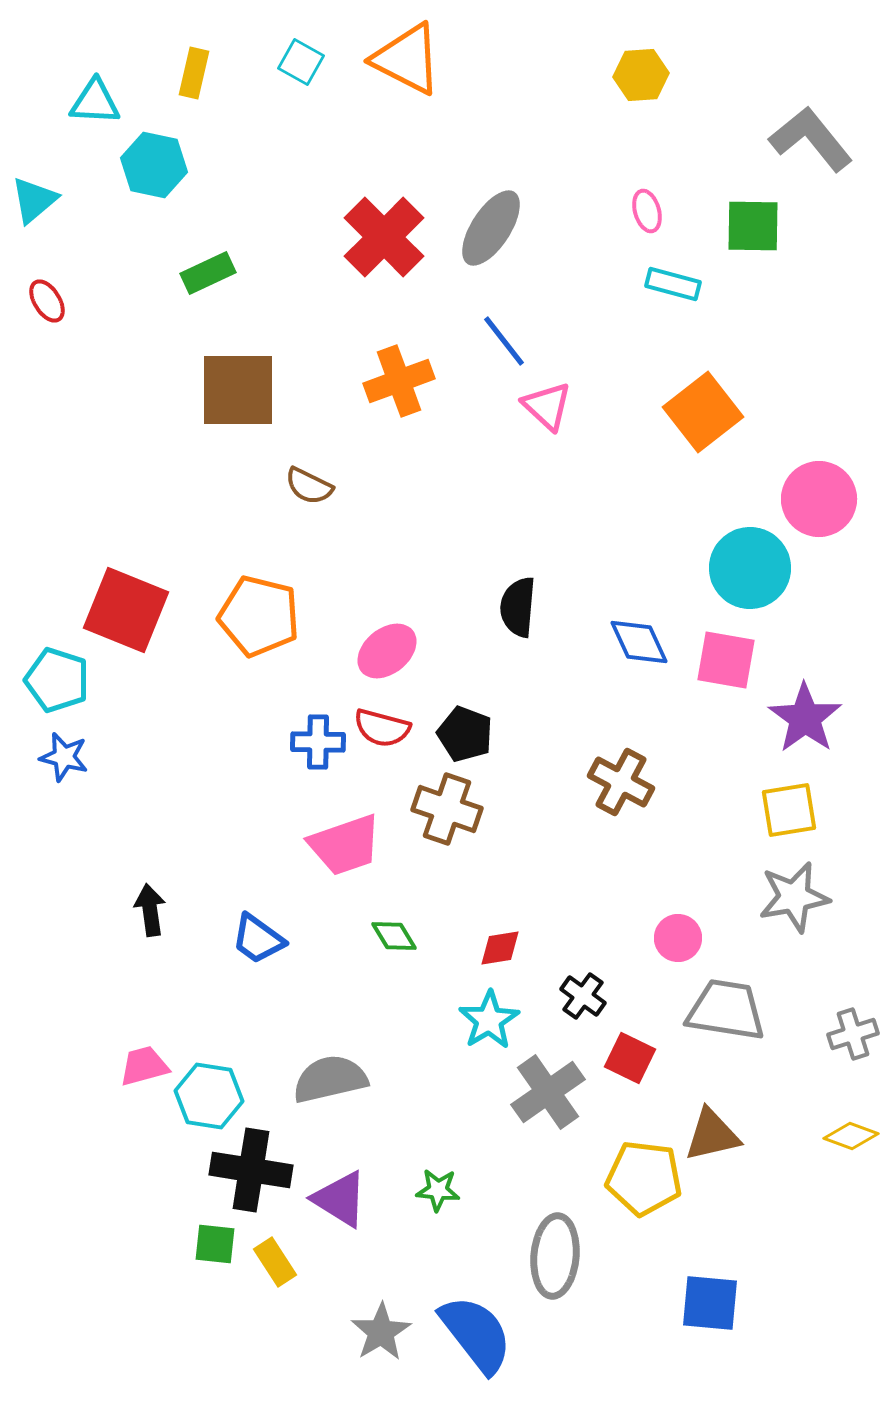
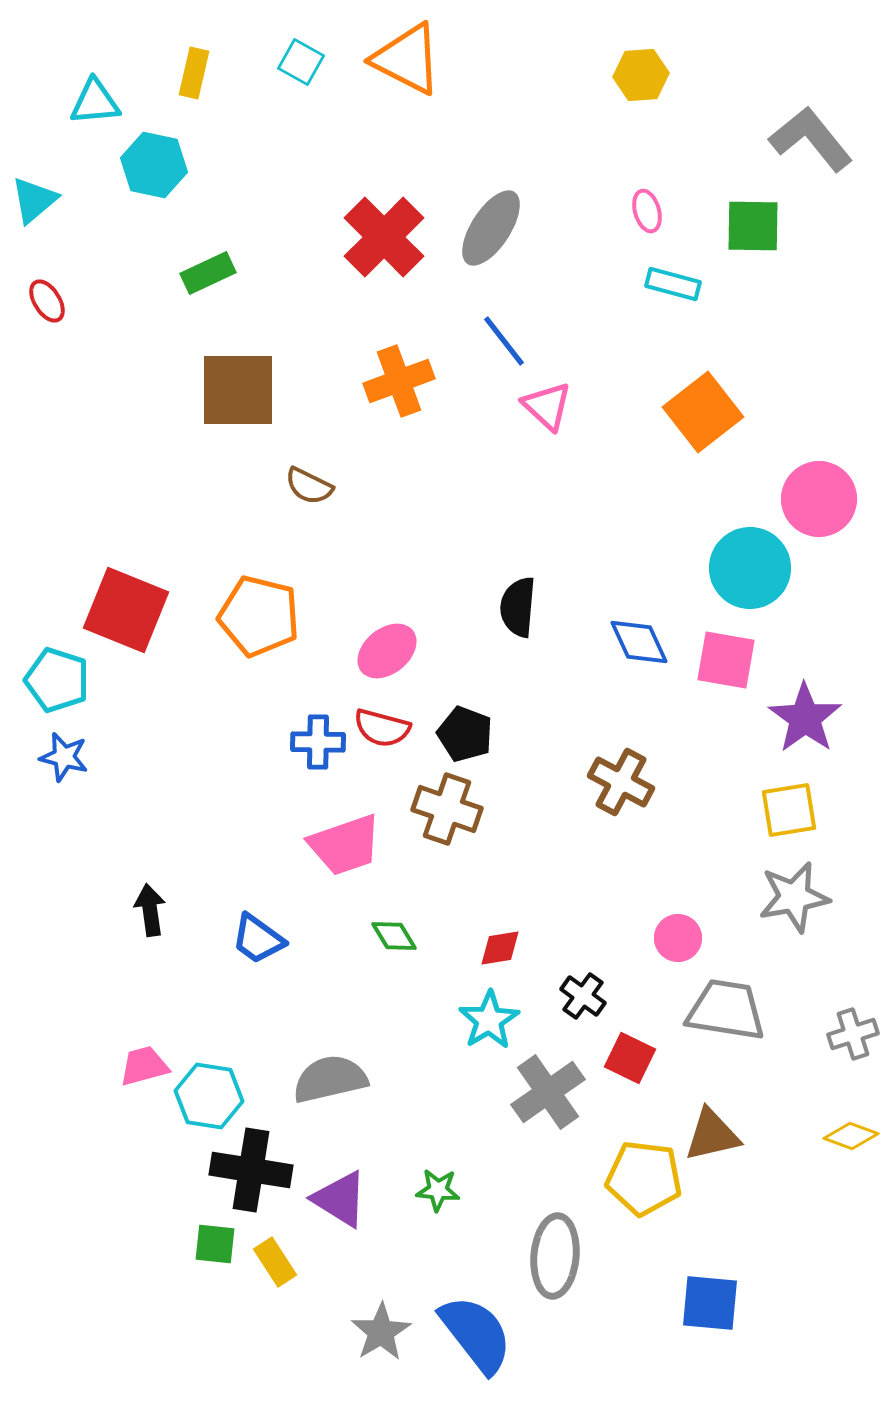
cyan triangle at (95, 102): rotated 8 degrees counterclockwise
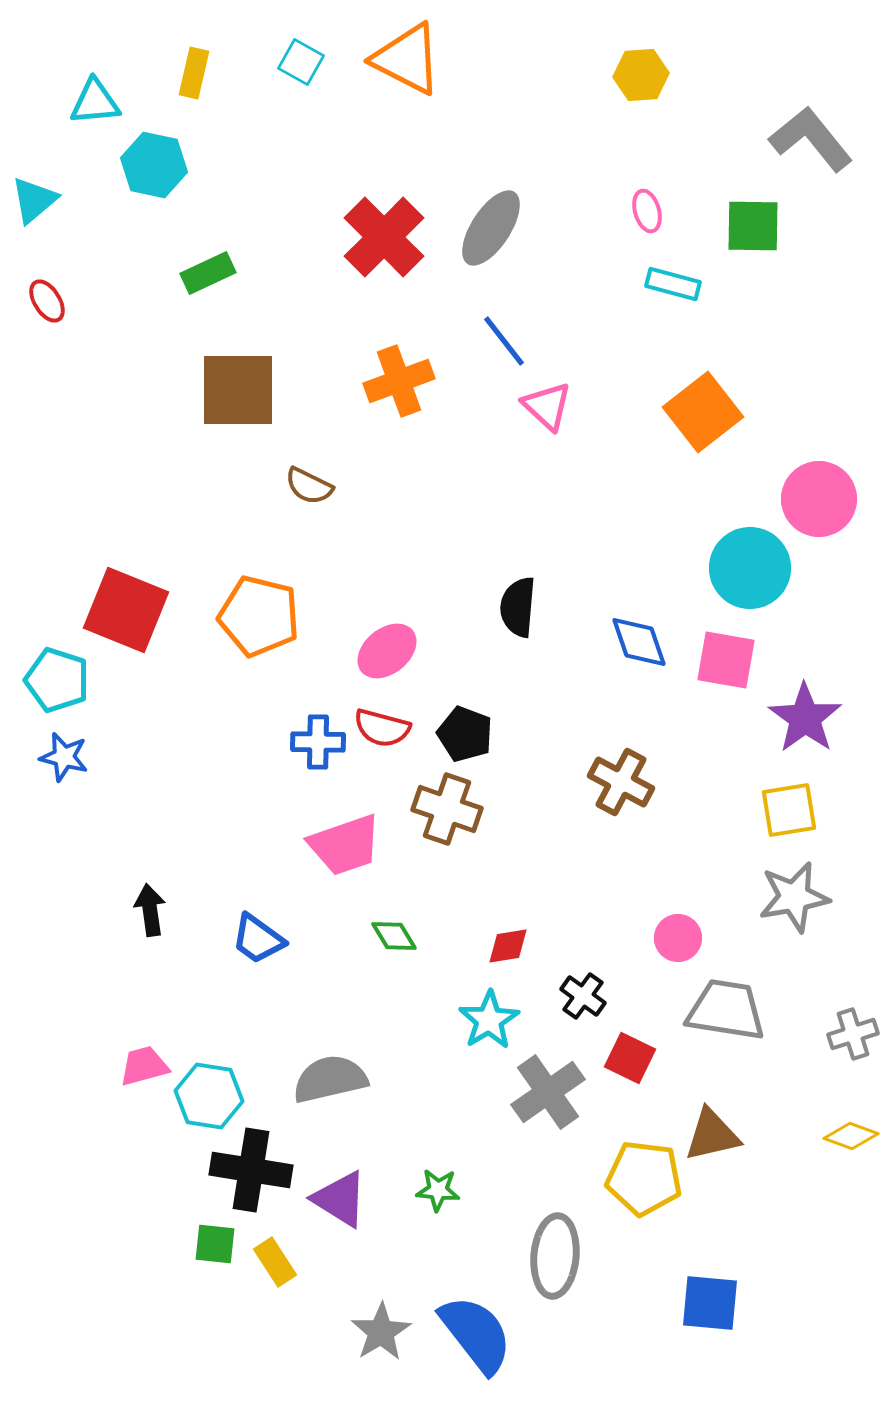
blue diamond at (639, 642): rotated 6 degrees clockwise
red diamond at (500, 948): moved 8 px right, 2 px up
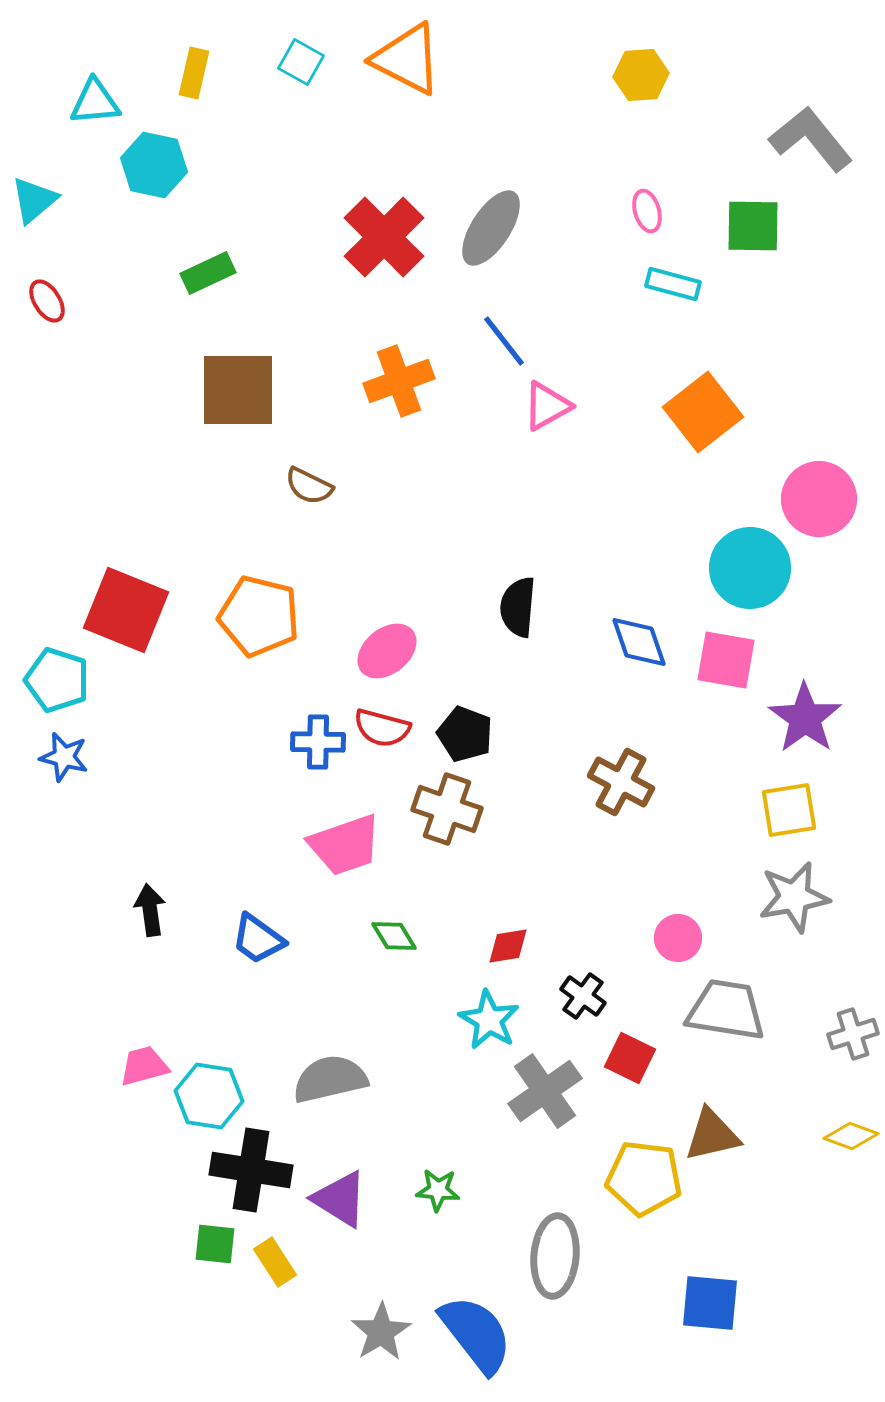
pink triangle at (547, 406): rotated 48 degrees clockwise
cyan star at (489, 1020): rotated 10 degrees counterclockwise
gray cross at (548, 1092): moved 3 px left, 1 px up
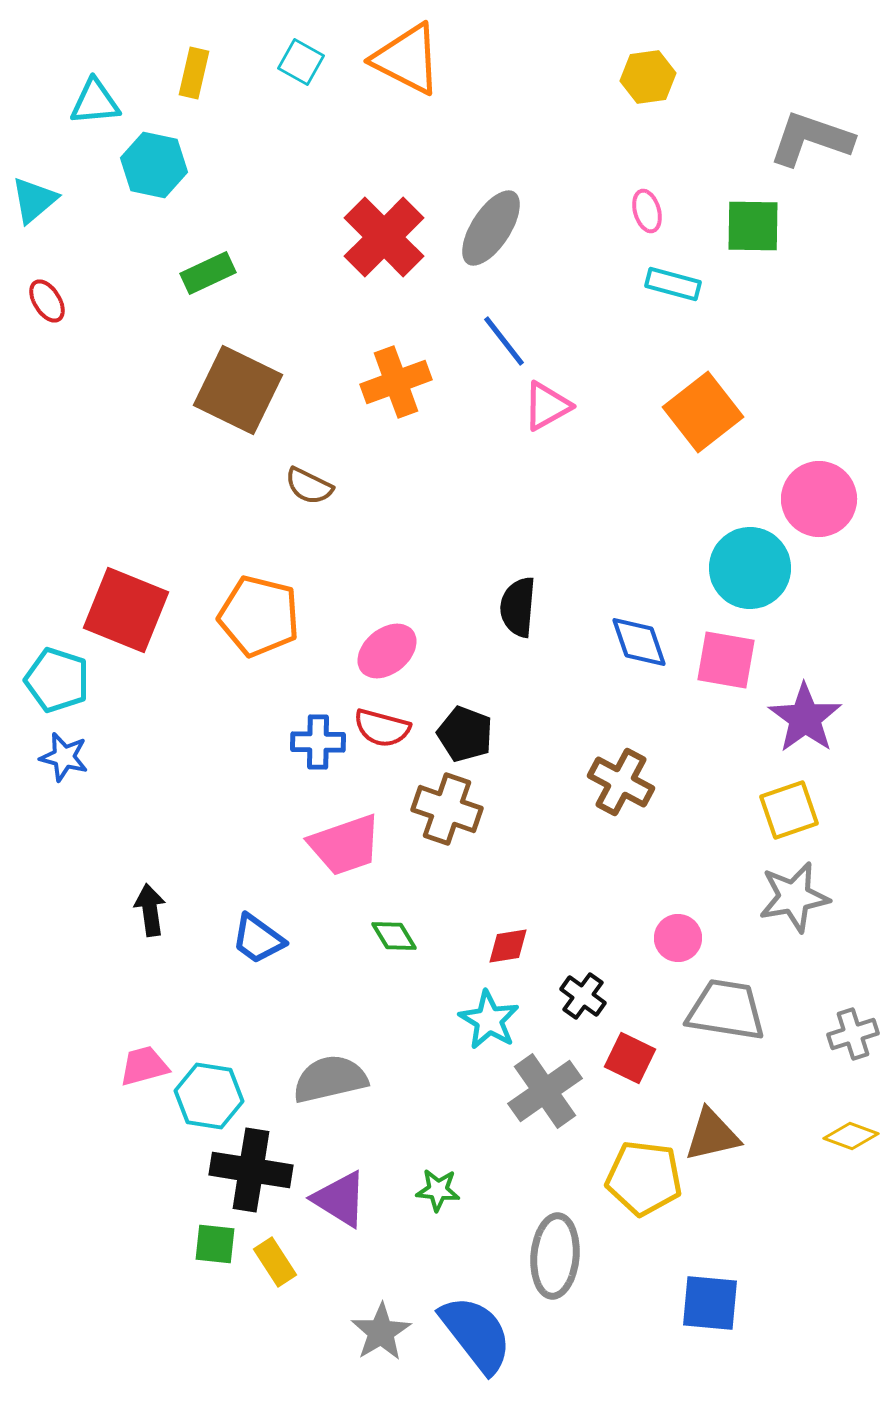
yellow hexagon at (641, 75): moved 7 px right, 2 px down; rotated 4 degrees counterclockwise
gray L-shape at (811, 139): rotated 32 degrees counterclockwise
orange cross at (399, 381): moved 3 px left, 1 px down
brown square at (238, 390): rotated 26 degrees clockwise
yellow square at (789, 810): rotated 10 degrees counterclockwise
